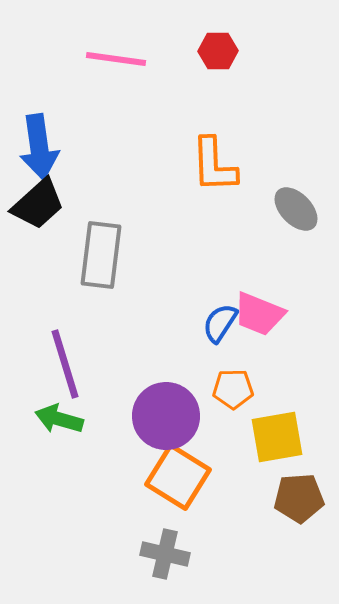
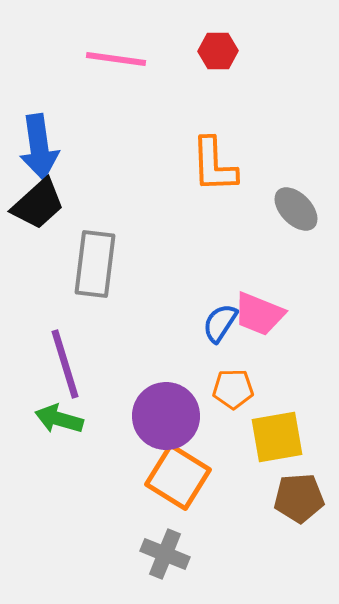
gray rectangle: moved 6 px left, 9 px down
gray cross: rotated 9 degrees clockwise
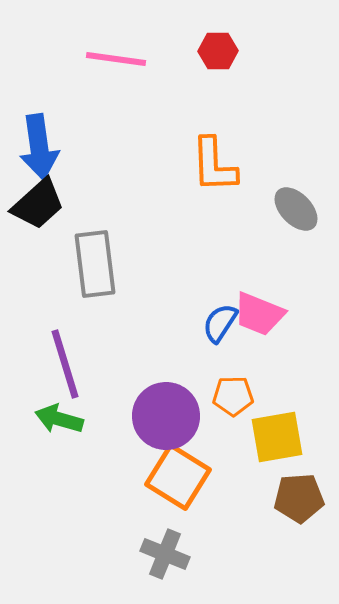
gray rectangle: rotated 14 degrees counterclockwise
orange pentagon: moved 7 px down
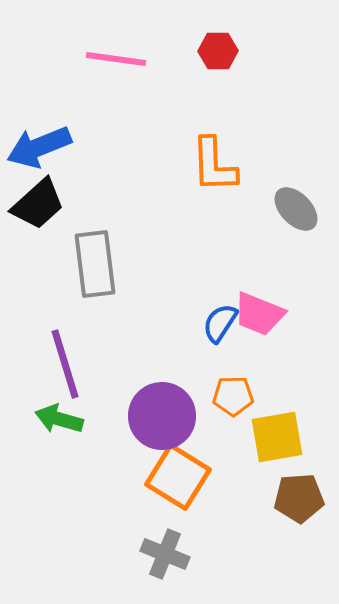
blue arrow: rotated 76 degrees clockwise
purple circle: moved 4 px left
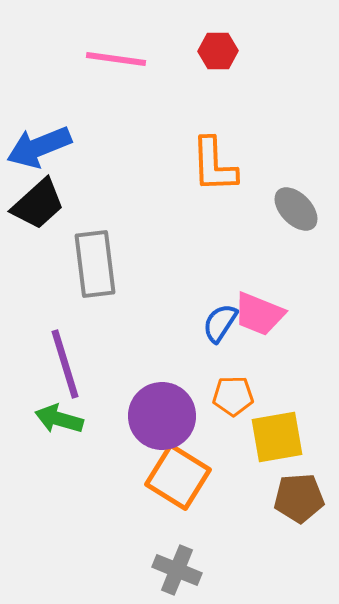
gray cross: moved 12 px right, 16 px down
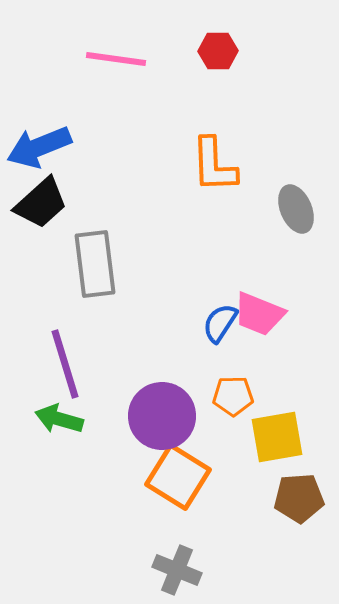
black trapezoid: moved 3 px right, 1 px up
gray ellipse: rotated 21 degrees clockwise
